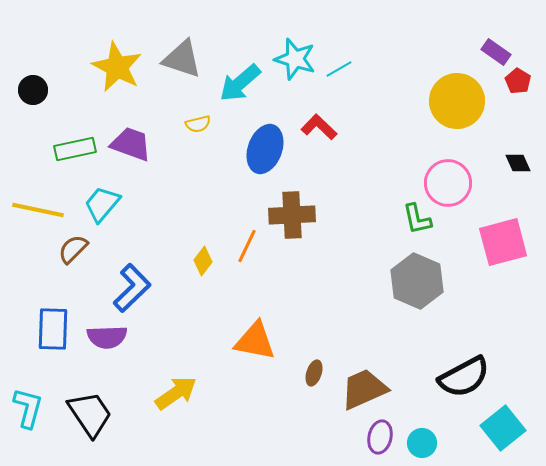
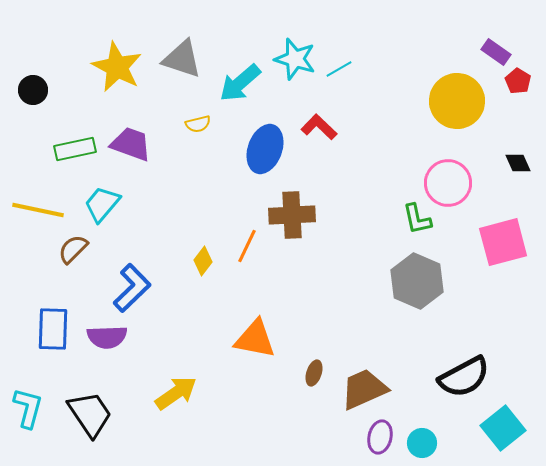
orange triangle: moved 2 px up
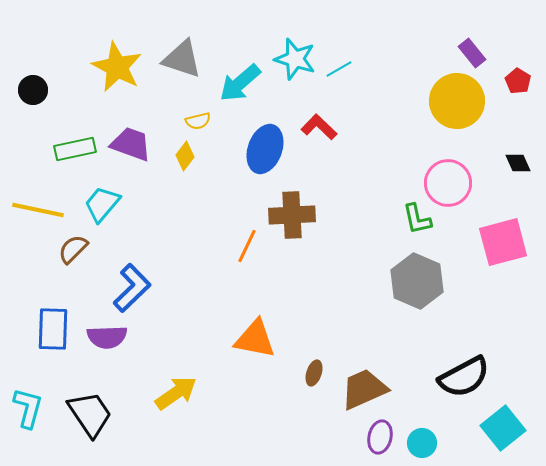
purple rectangle: moved 24 px left, 1 px down; rotated 16 degrees clockwise
yellow semicircle: moved 3 px up
yellow diamond: moved 18 px left, 105 px up
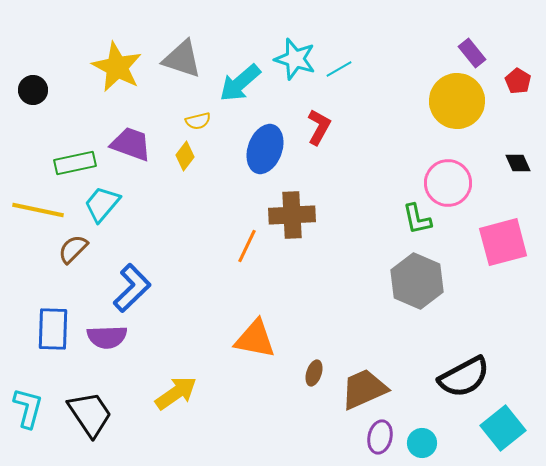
red L-shape: rotated 75 degrees clockwise
green rectangle: moved 14 px down
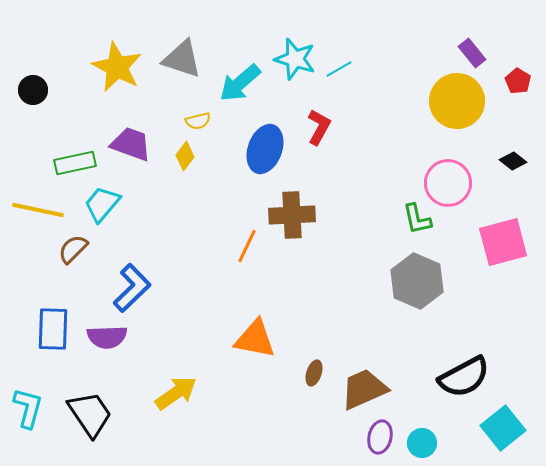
black diamond: moved 5 px left, 2 px up; rotated 28 degrees counterclockwise
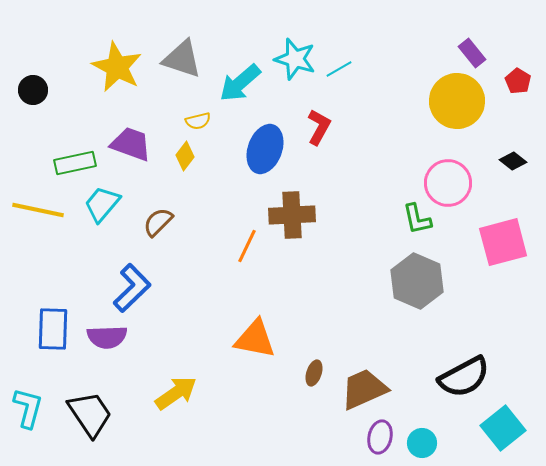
brown semicircle: moved 85 px right, 27 px up
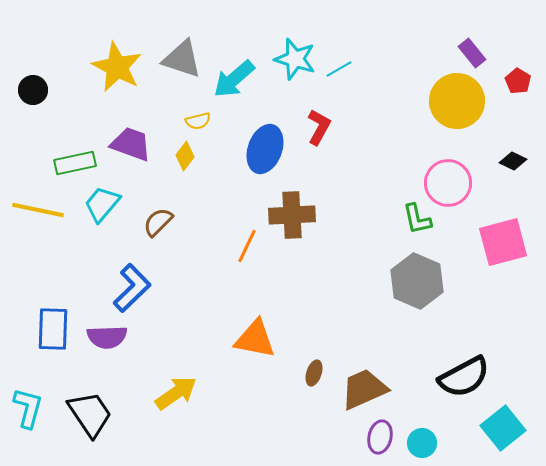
cyan arrow: moved 6 px left, 4 px up
black diamond: rotated 12 degrees counterclockwise
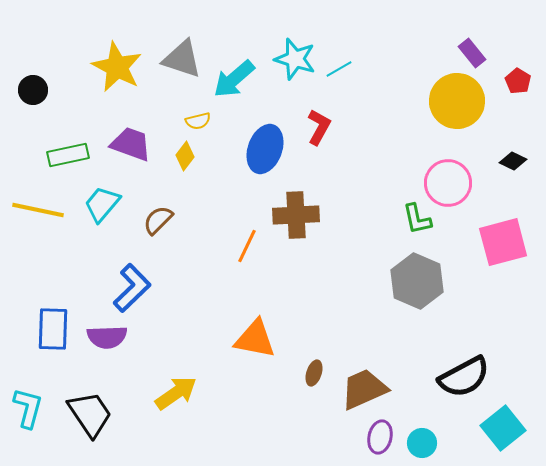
green rectangle: moved 7 px left, 8 px up
brown cross: moved 4 px right
brown semicircle: moved 2 px up
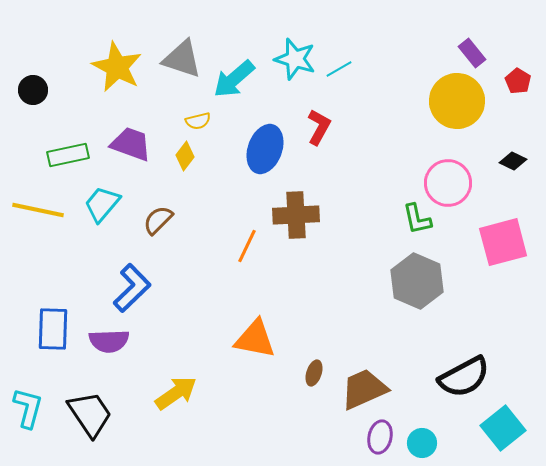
purple semicircle: moved 2 px right, 4 px down
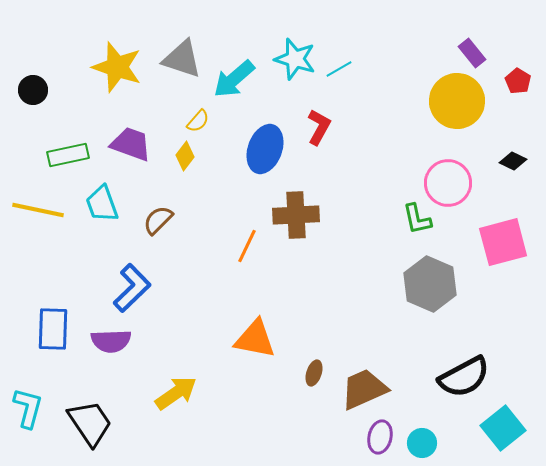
yellow star: rotated 9 degrees counterclockwise
yellow semicircle: rotated 35 degrees counterclockwise
cyan trapezoid: rotated 60 degrees counterclockwise
gray hexagon: moved 13 px right, 3 px down
purple semicircle: moved 2 px right
black trapezoid: moved 9 px down
